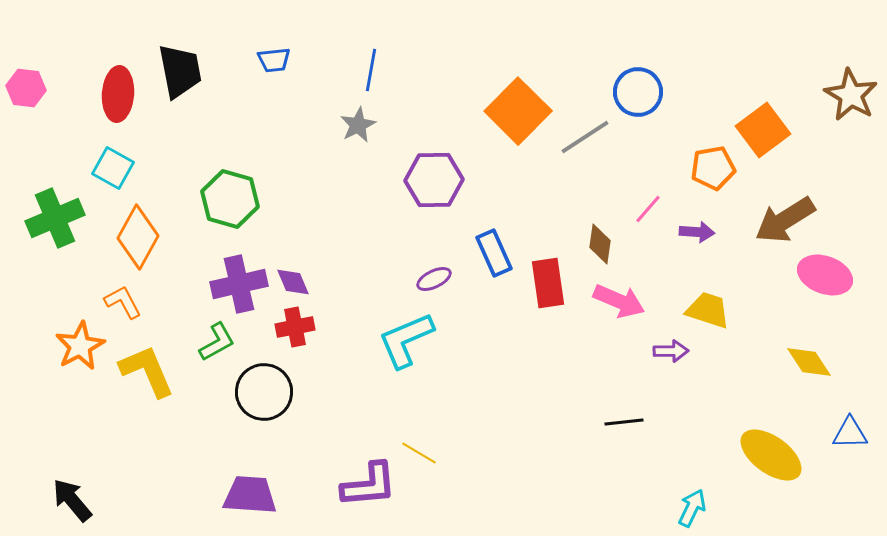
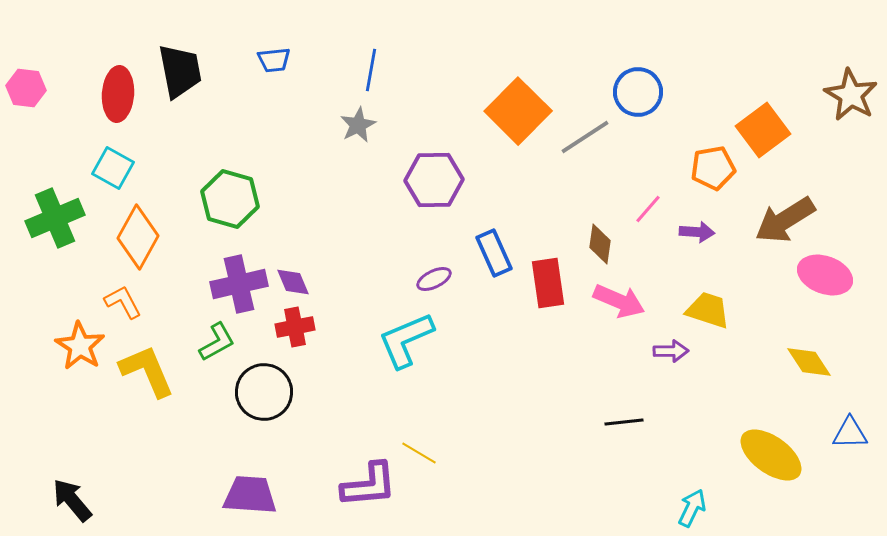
orange star at (80, 346): rotated 12 degrees counterclockwise
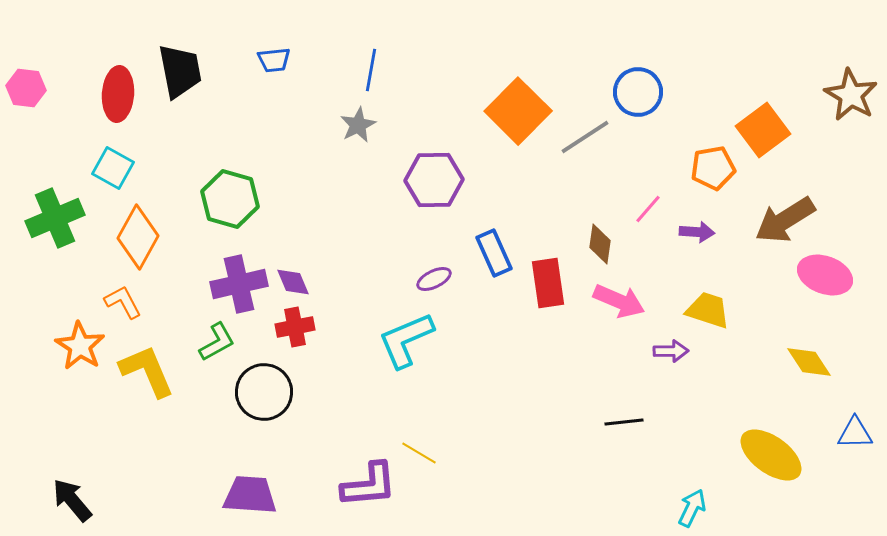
blue triangle at (850, 433): moved 5 px right
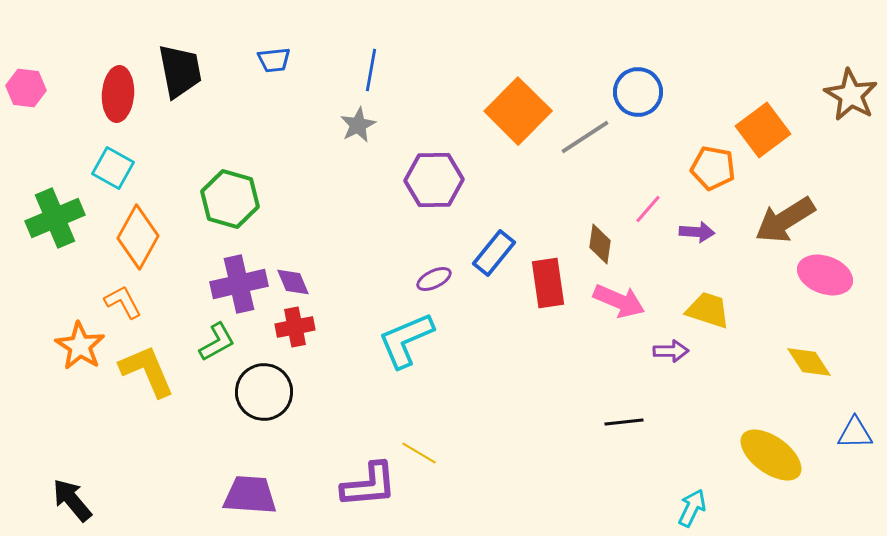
orange pentagon at (713, 168): rotated 21 degrees clockwise
blue rectangle at (494, 253): rotated 63 degrees clockwise
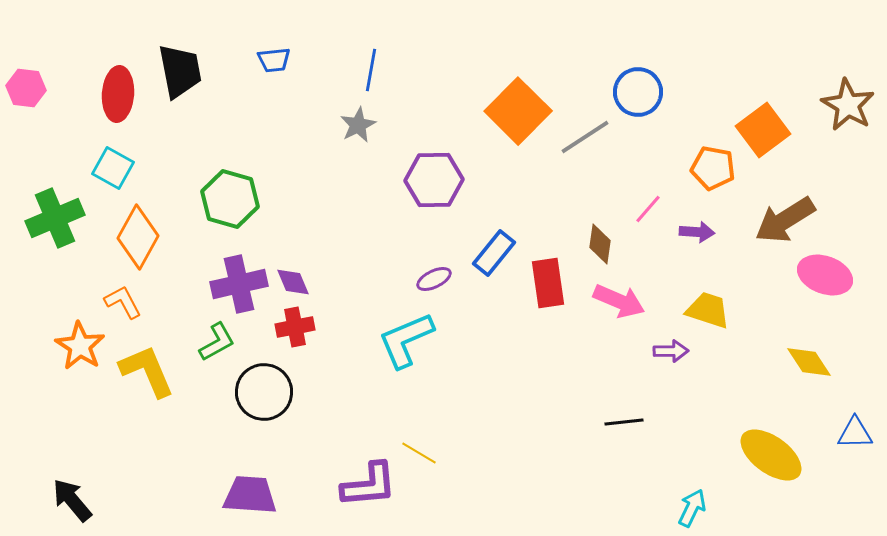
brown star at (851, 95): moved 3 px left, 10 px down
